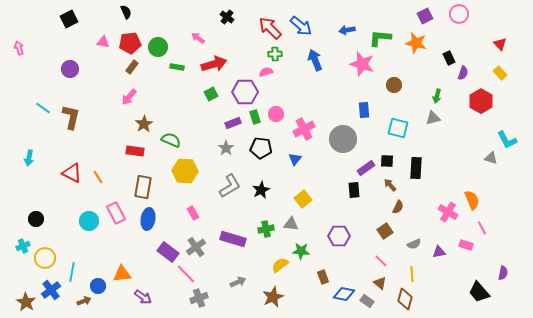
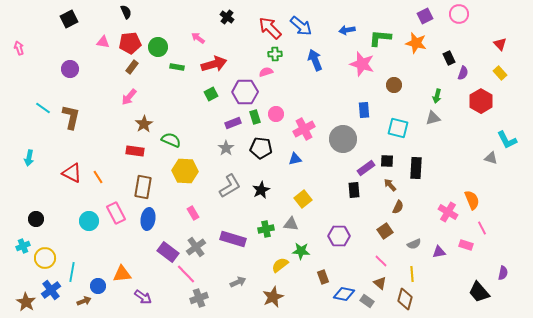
blue triangle at (295, 159): rotated 40 degrees clockwise
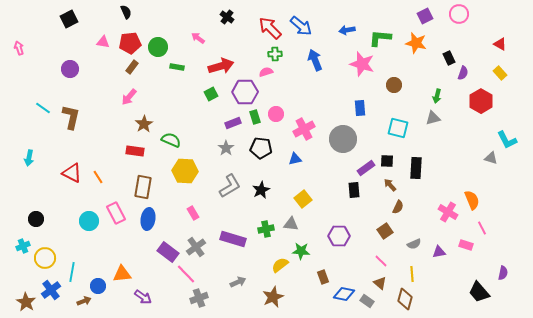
red triangle at (500, 44): rotated 16 degrees counterclockwise
red arrow at (214, 64): moved 7 px right, 2 px down
blue rectangle at (364, 110): moved 4 px left, 2 px up
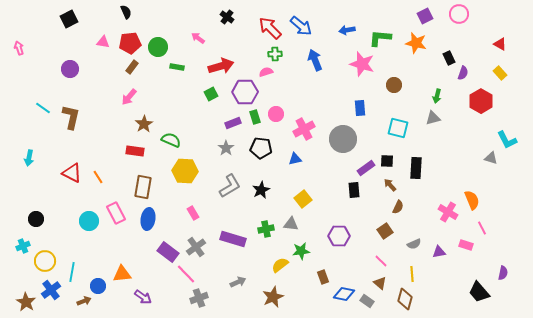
green star at (301, 251): rotated 12 degrees counterclockwise
yellow circle at (45, 258): moved 3 px down
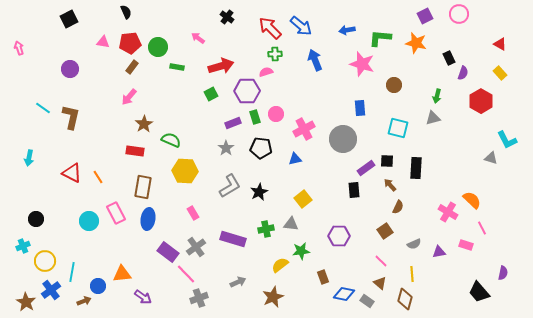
purple hexagon at (245, 92): moved 2 px right, 1 px up
black star at (261, 190): moved 2 px left, 2 px down
orange semicircle at (472, 200): rotated 24 degrees counterclockwise
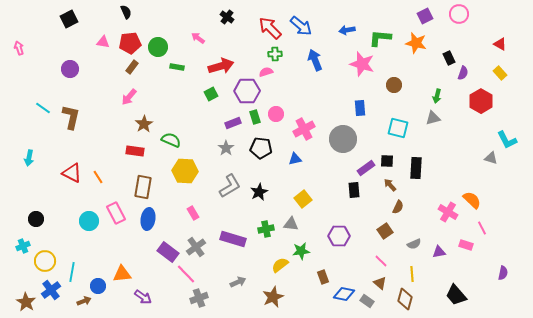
black trapezoid at (479, 292): moved 23 px left, 3 px down
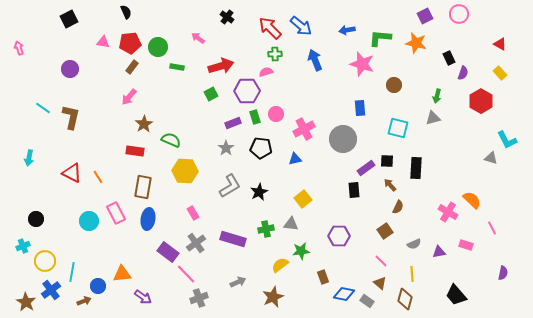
pink line at (482, 228): moved 10 px right
gray cross at (196, 247): moved 4 px up
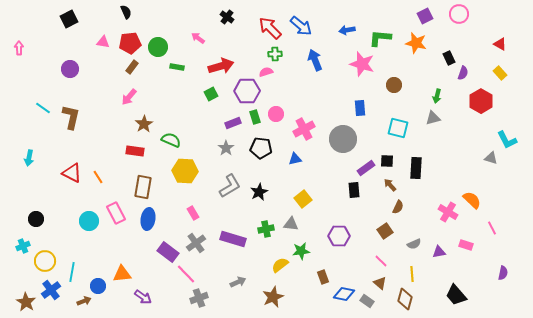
pink arrow at (19, 48): rotated 16 degrees clockwise
